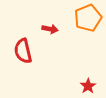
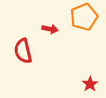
orange pentagon: moved 4 px left, 1 px up
red star: moved 2 px right, 2 px up
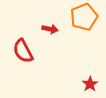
red semicircle: rotated 15 degrees counterclockwise
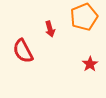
red arrow: rotated 63 degrees clockwise
red star: moved 20 px up
